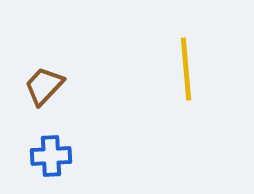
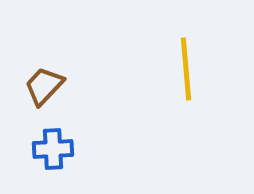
blue cross: moved 2 px right, 7 px up
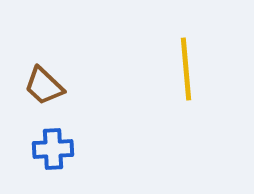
brown trapezoid: rotated 90 degrees counterclockwise
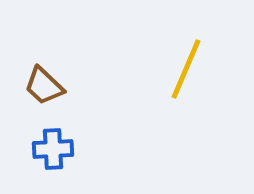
yellow line: rotated 28 degrees clockwise
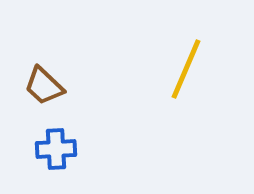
blue cross: moved 3 px right
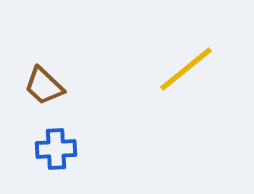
yellow line: rotated 28 degrees clockwise
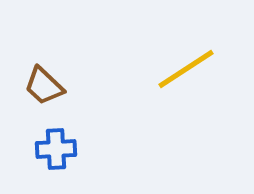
yellow line: rotated 6 degrees clockwise
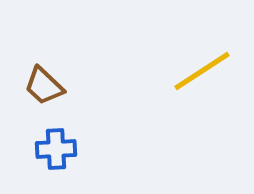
yellow line: moved 16 px right, 2 px down
